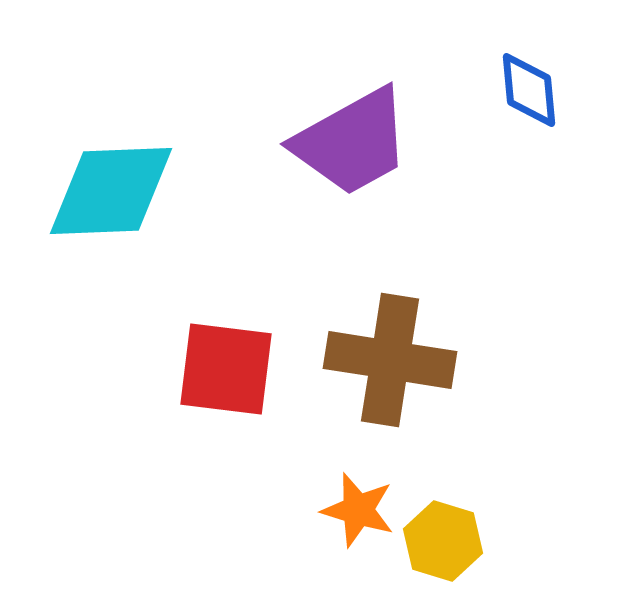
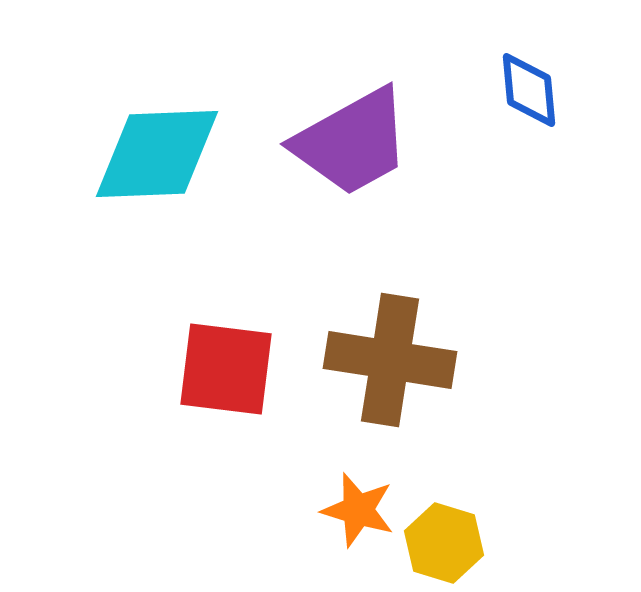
cyan diamond: moved 46 px right, 37 px up
yellow hexagon: moved 1 px right, 2 px down
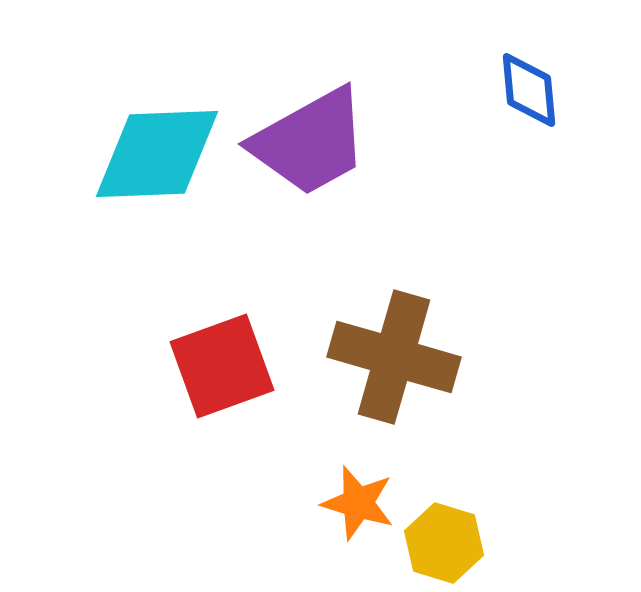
purple trapezoid: moved 42 px left
brown cross: moved 4 px right, 3 px up; rotated 7 degrees clockwise
red square: moved 4 px left, 3 px up; rotated 27 degrees counterclockwise
orange star: moved 7 px up
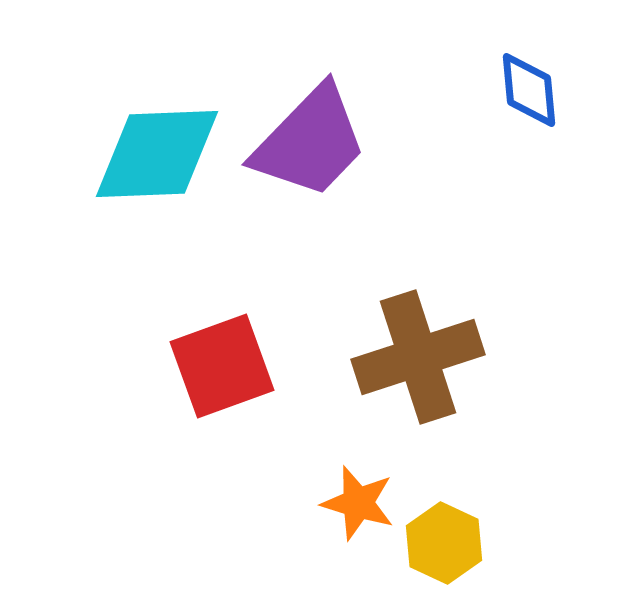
purple trapezoid: rotated 17 degrees counterclockwise
brown cross: moved 24 px right; rotated 34 degrees counterclockwise
yellow hexagon: rotated 8 degrees clockwise
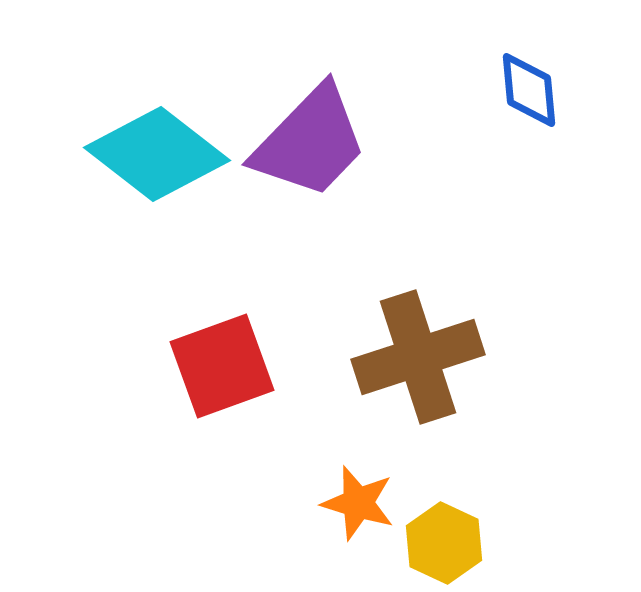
cyan diamond: rotated 40 degrees clockwise
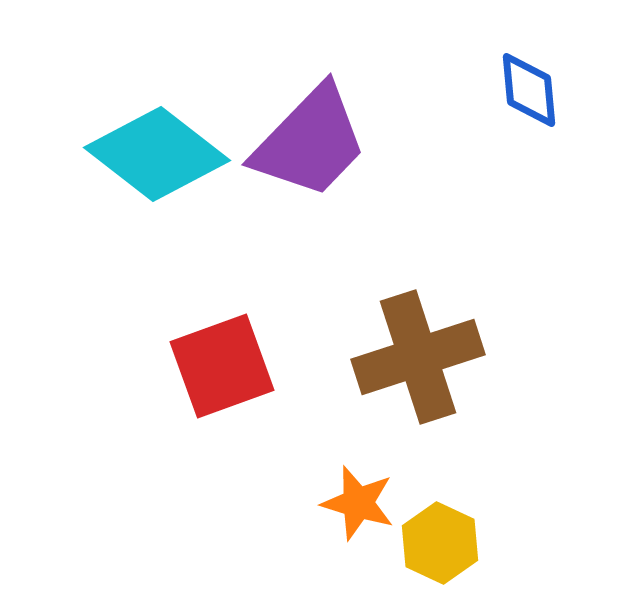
yellow hexagon: moved 4 px left
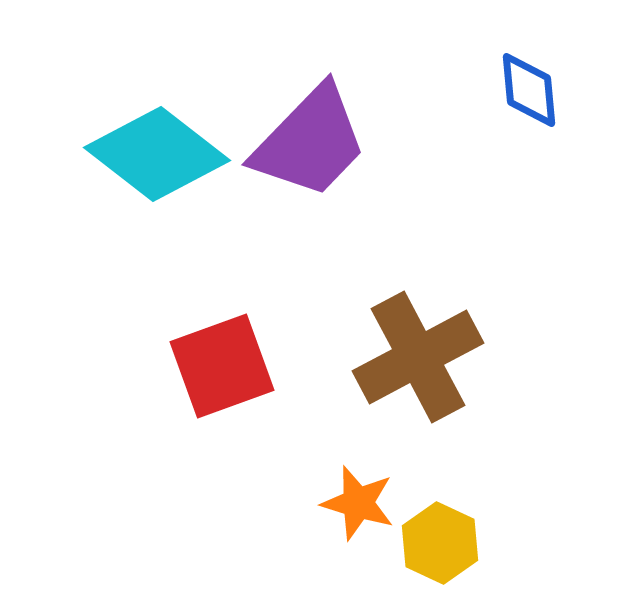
brown cross: rotated 10 degrees counterclockwise
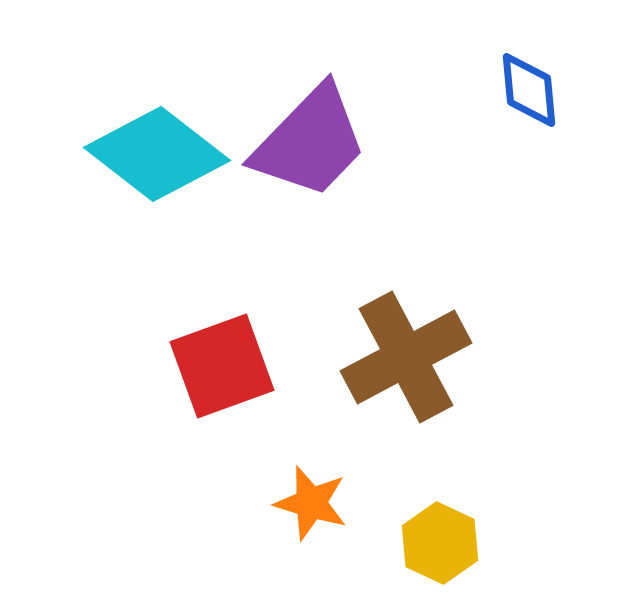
brown cross: moved 12 px left
orange star: moved 47 px left
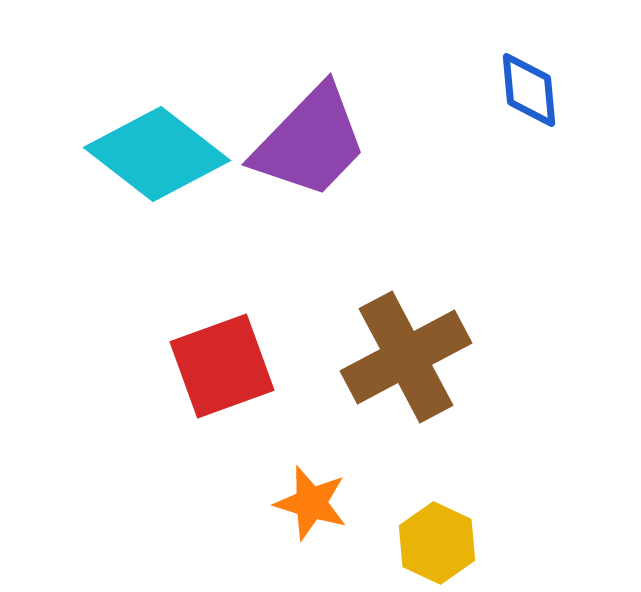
yellow hexagon: moved 3 px left
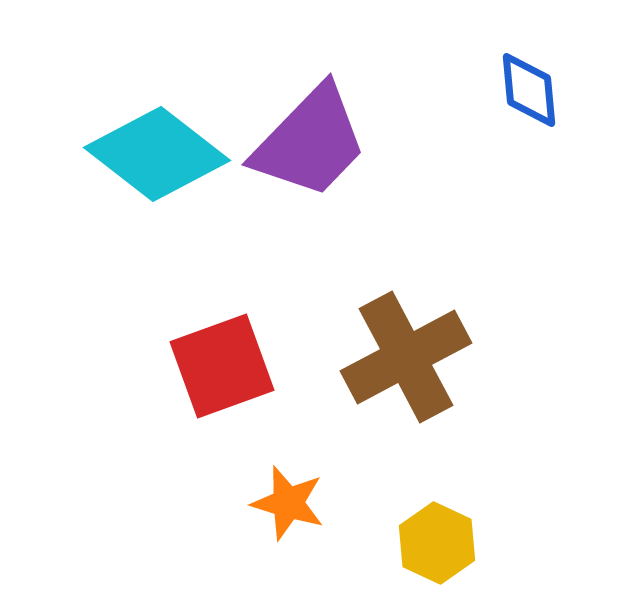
orange star: moved 23 px left
